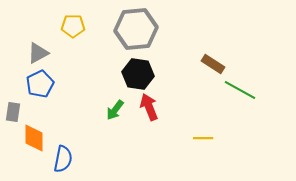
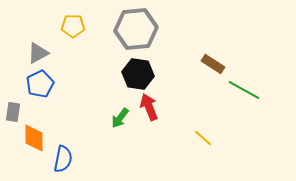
green line: moved 4 px right
green arrow: moved 5 px right, 8 px down
yellow line: rotated 42 degrees clockwise
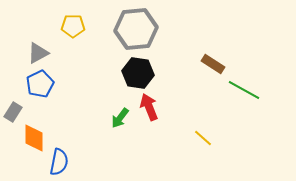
black hexagon: moved 1 px up
gray rectangle: rotated 24 degrees clockwise
blue semicircle: moved 4 px left, 3 px down
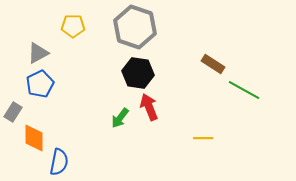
gray hexagon: moved 1 px left, 2 px up; rotated 24 degrees clockwise
yellow line: rotated 42 degrees counterclockwise
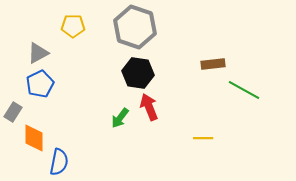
brown rectangle: rotated 40 degrees counterclockwise
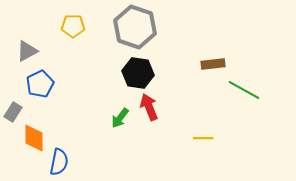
gray triangle: moved 11 px left, 2 px up
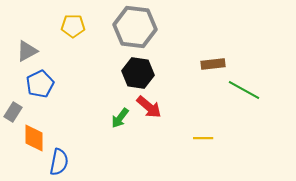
gray hexagon: rotated 12 degrees counterclockwise
red arrow: rotated 152 degrees clockwise
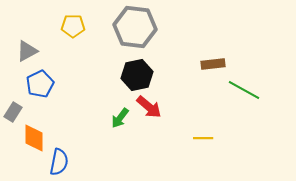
black hexagon: moved 1 px left, 2 px down; rotated 20 degrees counterclockwise
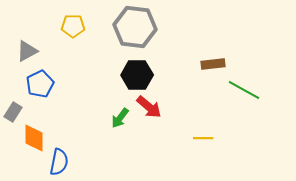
black hexagon: rotated 12 degrees clockwise
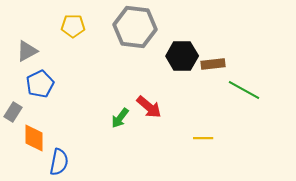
black hexagon: moved 45 px right, 19 px up
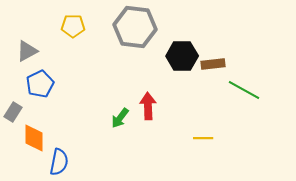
red arrow: moved 1 px left, 1 px up; rotated 132 degrees counterclockwise
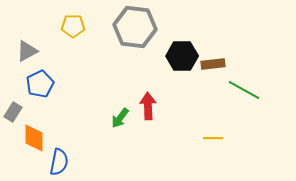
yellow line: moved 10 px right
